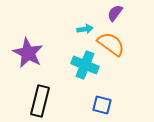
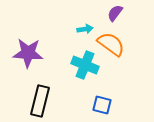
purple star: rotated 24 degrees counterclockwise
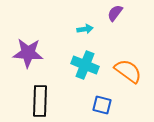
orange semicircle: moved 17 px right, 27 px down
black rectangle: rotated 12 degrees counterclockwise
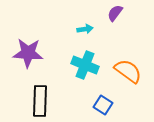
blue square: moved 1 px right; rotated 18 degrees clockwise
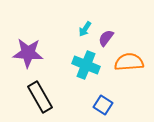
purple semicircle: moved 9 px left, 25 px down
cyan arrow: rotated 133 degrees clockwise
cyan cross: moved 1 px right
orange semicircle: moved 1 px right, 9 px up; rotated 40 degrees counterclockwise
black rectangle: moved 4 px up; rotated 32 degrees counterclockwise
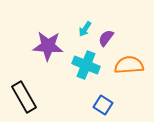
purple star: moved 20 px right, 7 px up
orange semicircle: moved 3 px down
black rectangle: moved 16 px left
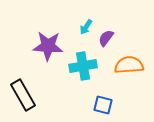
cyan arrow: moved 1 px right, 2 px up
cyan cross: moved 3 px left, 1 px down; rotated 32 degrees counterclockwise
black rectangle: moved 1 px left, 2 px up
blue square: rotated 18 degrees counterclockwise
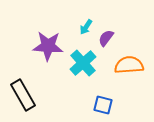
cyan cross: moved 3 px up; rotated 32 degrees counterclockwise
